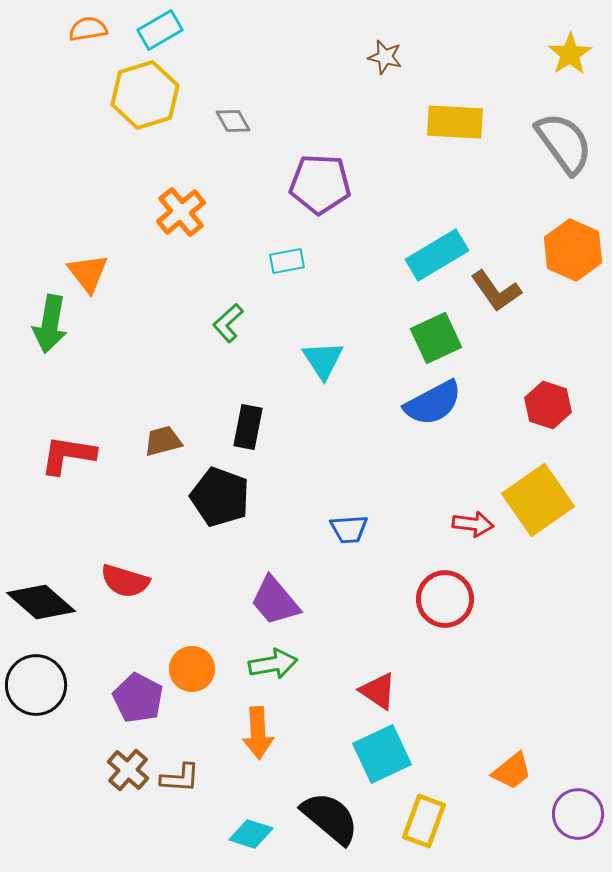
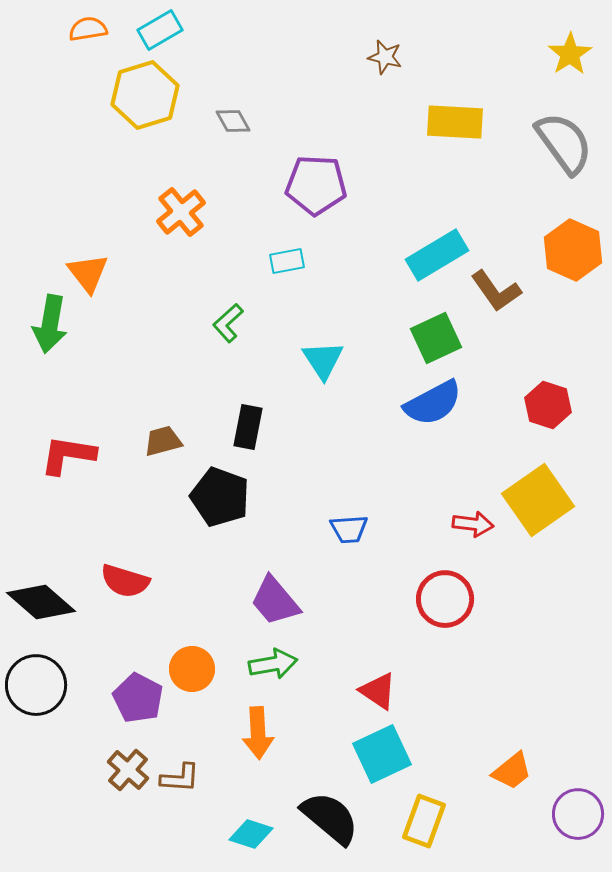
purple pentagon at (320, 184): moved 4 px left, 1 px down
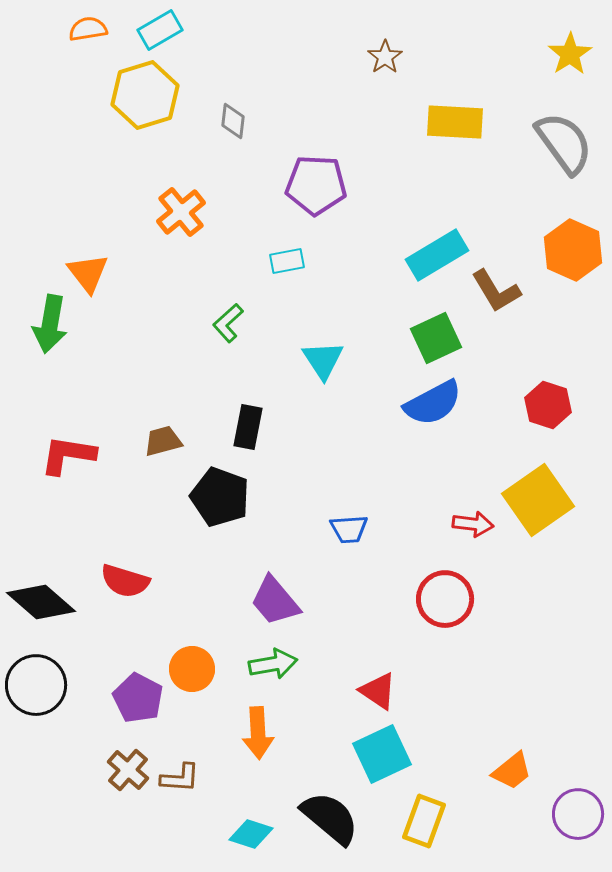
brown star at (385, 57): rotated 24 degrees clockwise
gray diamond at (233, 121): rotated 36 degrees clockwise
brown L-shape at (496, 291): rotated 4 degrees clockwise
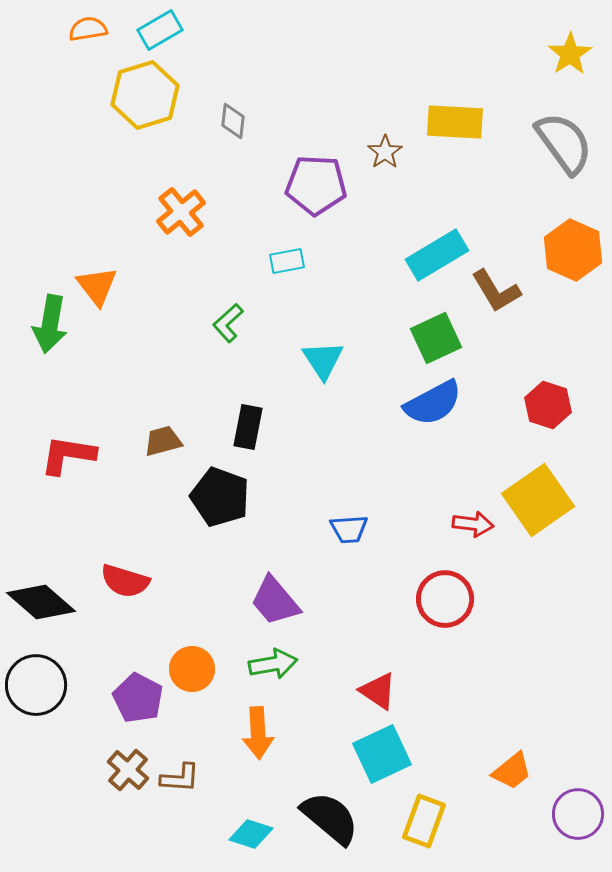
brown star at (385, 57): moved 95 px down
orange triangle at (88, 273): moved 9 px right, 13 px down
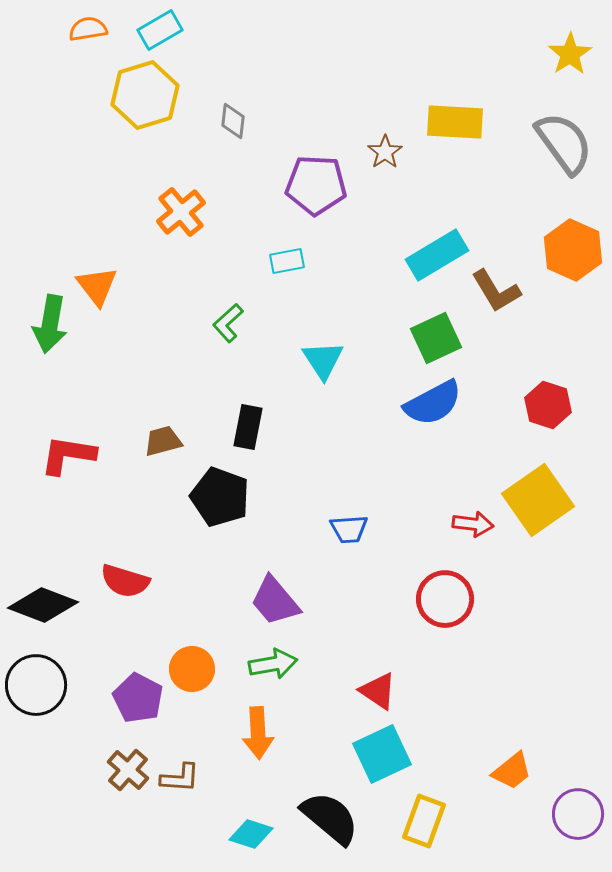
black diamond at (41, 602): moved 2 px right, 3 px down; rotated 20 degrees counterclockwise
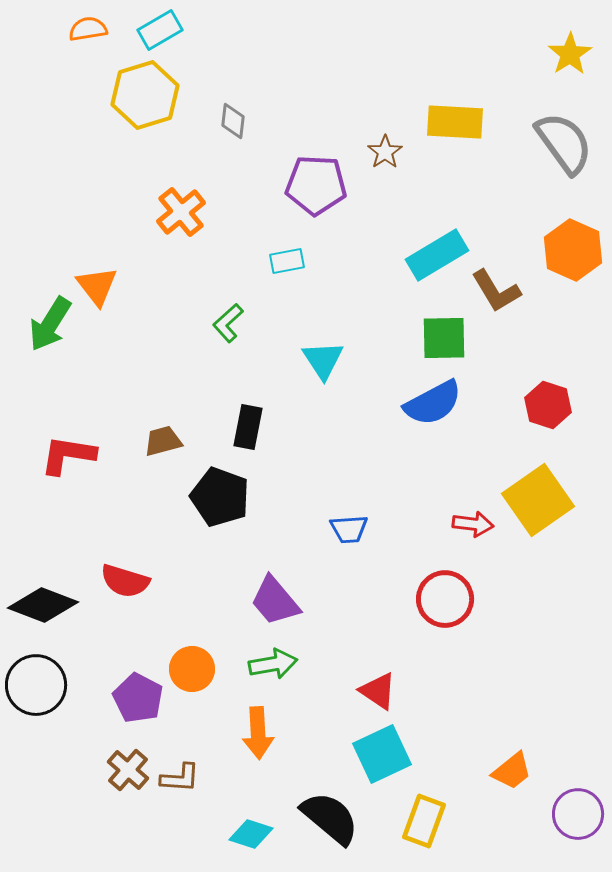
green arrow at (50, 324): rotated 22 degrees clockwise
green square at (436, 338): moved 8 px right; rotated 24 degrees clockwise
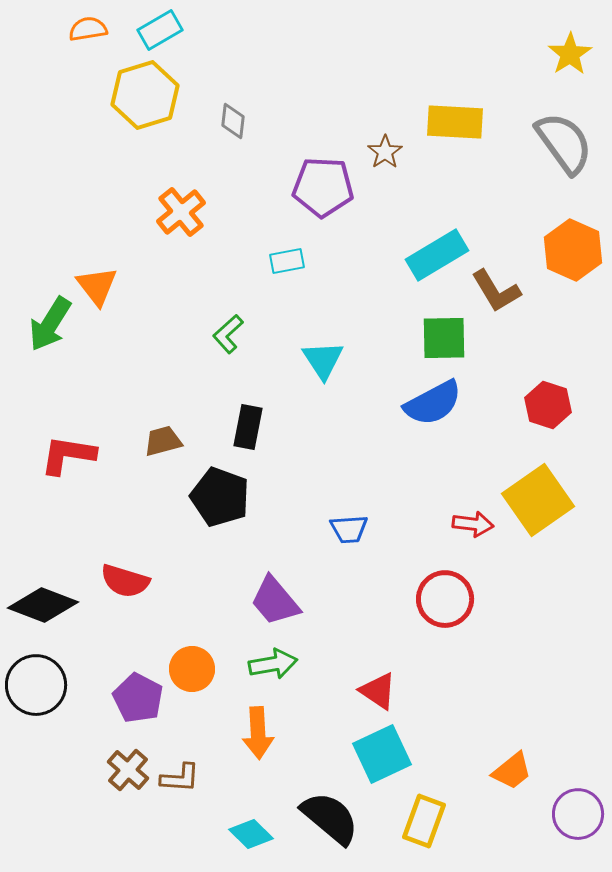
purple pentagon at (316, 185): moved 7 px right, 2 px down
green L-shape at (228, 323): moved 11 px down
cyan diamond at (251, 834): rotated 27 degrees clockwise
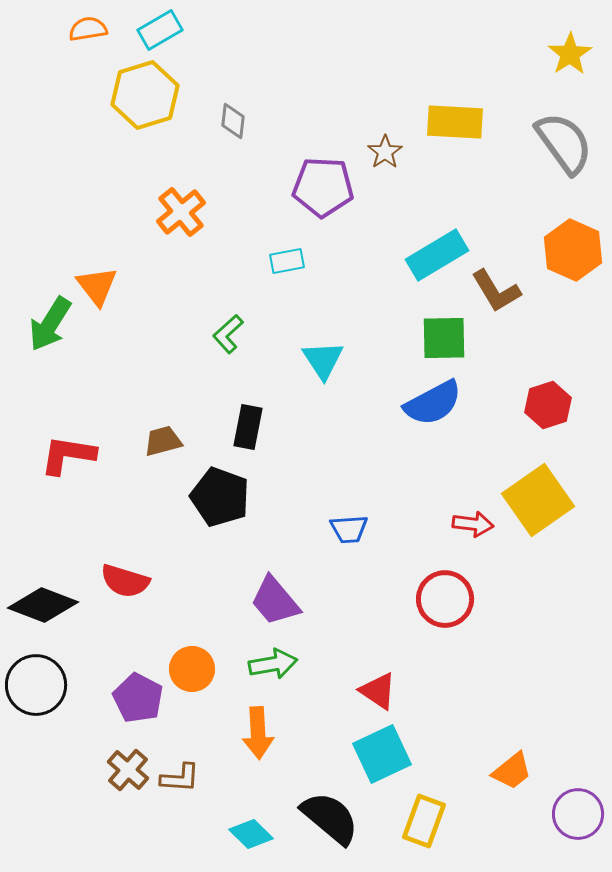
red hexagon at (548, 405): rotated 24 degrees clockwise
